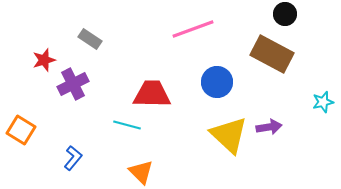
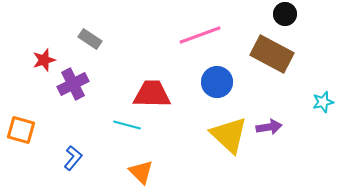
pink line: moved 7 px right, 6 px down
orange square: rotated 16 degrees counterclockwise
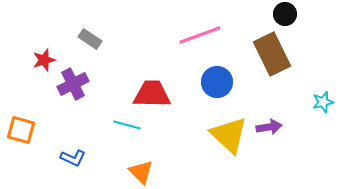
brown rectangle: rotated 36 degrees clockwise
blue L-shape: rotated 75 degrees clockwise
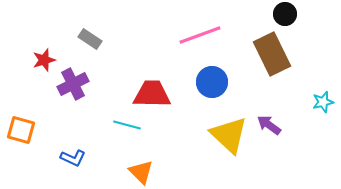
blue circle: moved 5 px left
purple arrow: moved 2 px up; rotated 135 degrees counterclockwise
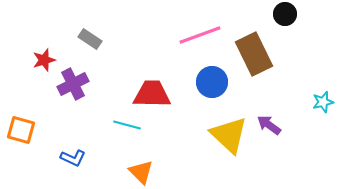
brown rectangle: moved 18 px left
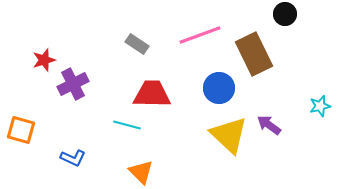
gray rectangle: moved 47 px right, 5 px down
blue circle: moved 7 px right, 6 px down
cyan star: moved 3 px left, 4 px down
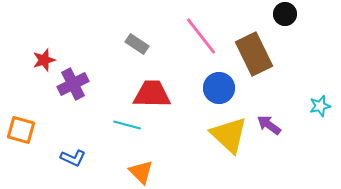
pink line: moved 1 px right, 1 px down; rotated 72 degrees clockwise
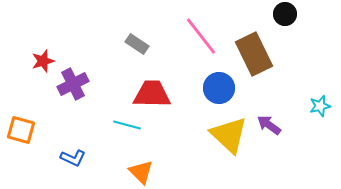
red star: moved 1 px left, 1 px down
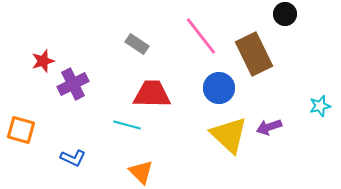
purple arrow: moved 2 px down; rotated 55 degrees counterclockwise
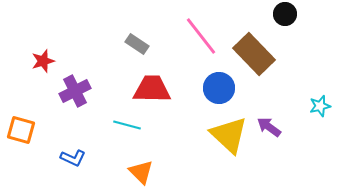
brown rectangle: rotated 18 degrees counterclockwise
purple cross: moved 2 px right, 7 px down
red trapezoid: moved 5 px up
purple arrow: rotated 55 degrees clockwise
